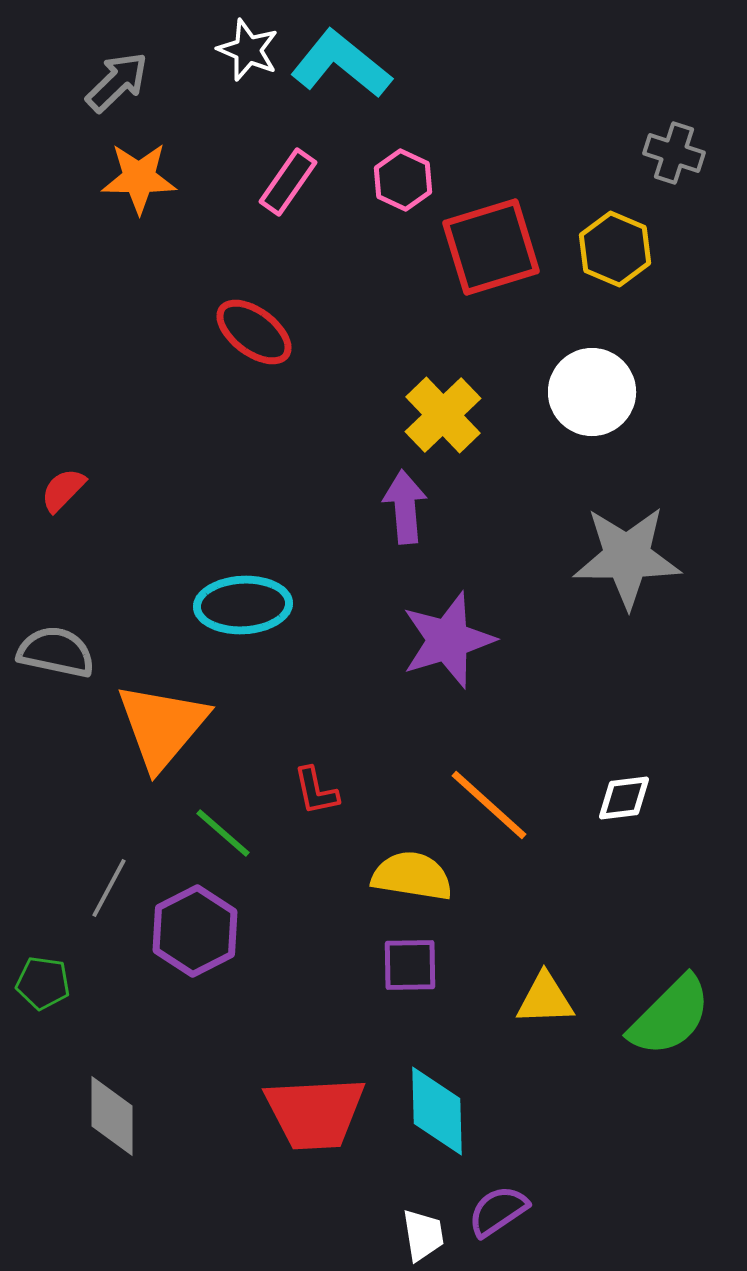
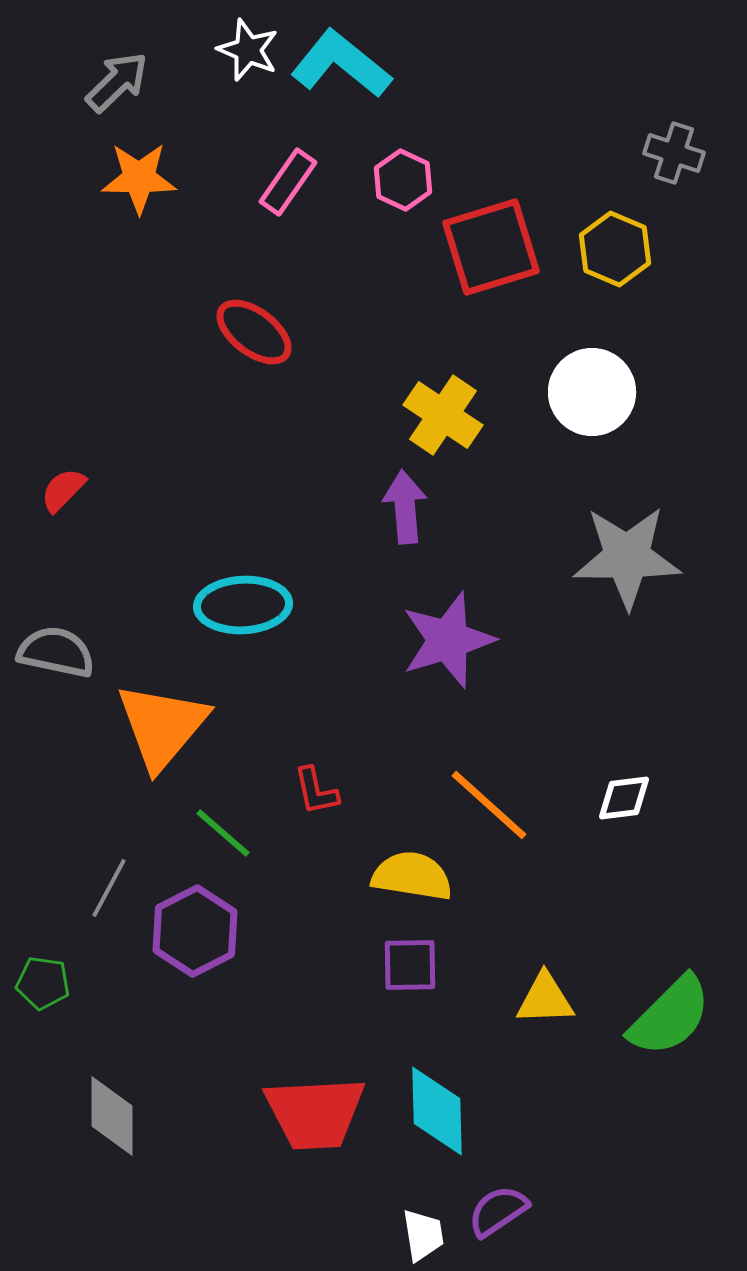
yellow cross: rotated 12 degrees counterclockwise
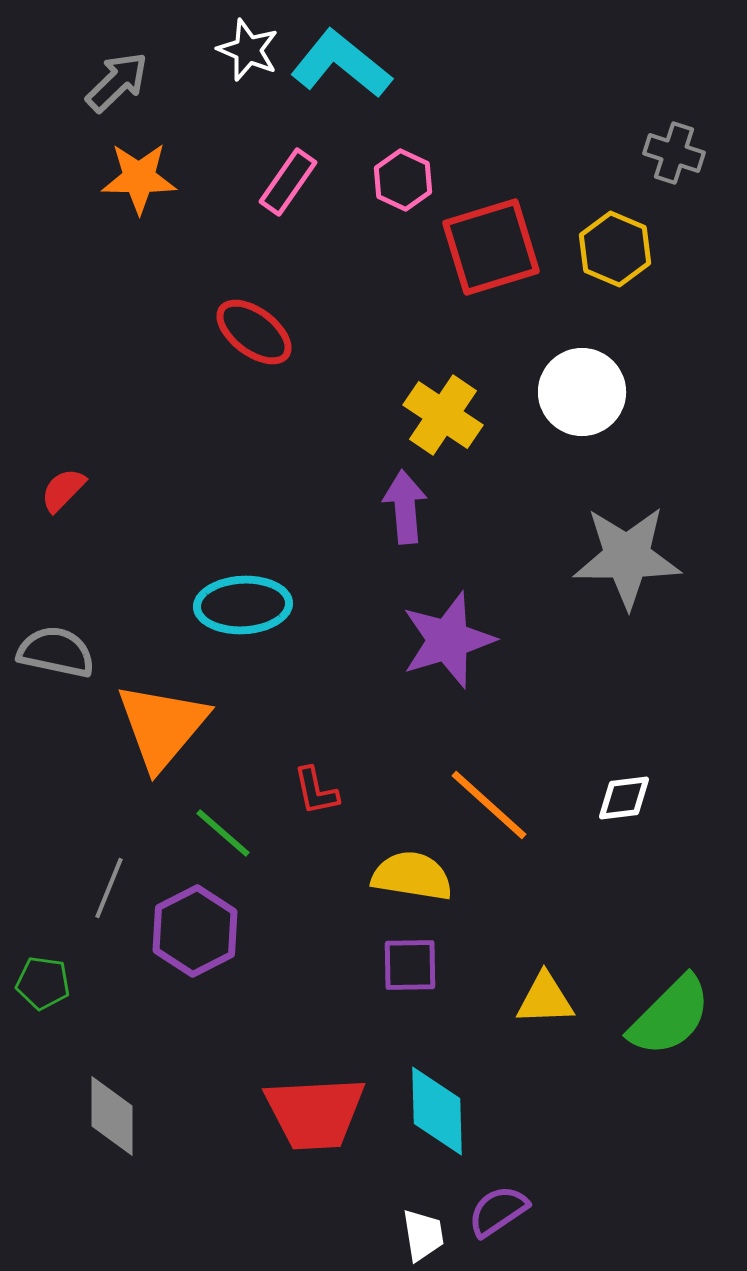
white circle: moved 10 px left
gray line: rotated 6 degrees counterclockwise
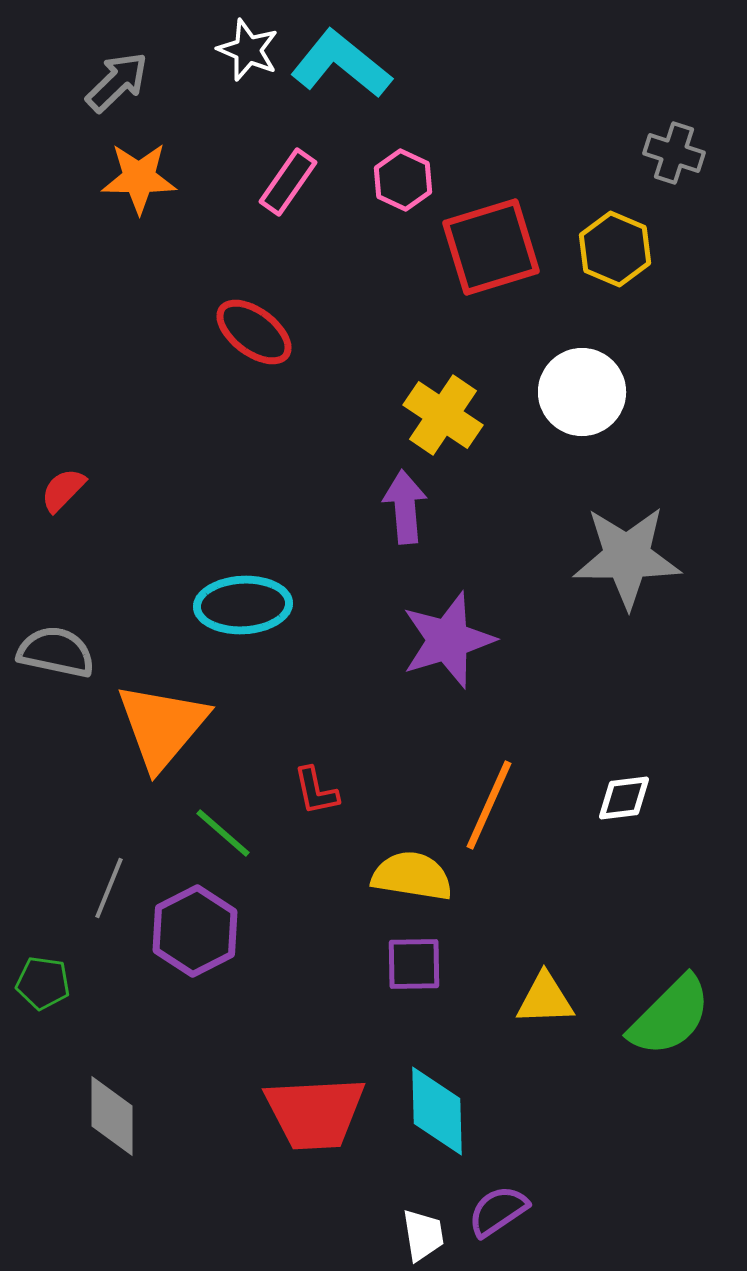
orange line: rotated 72 degrees clockwise
purple square: moved 4 px right, 1 px up
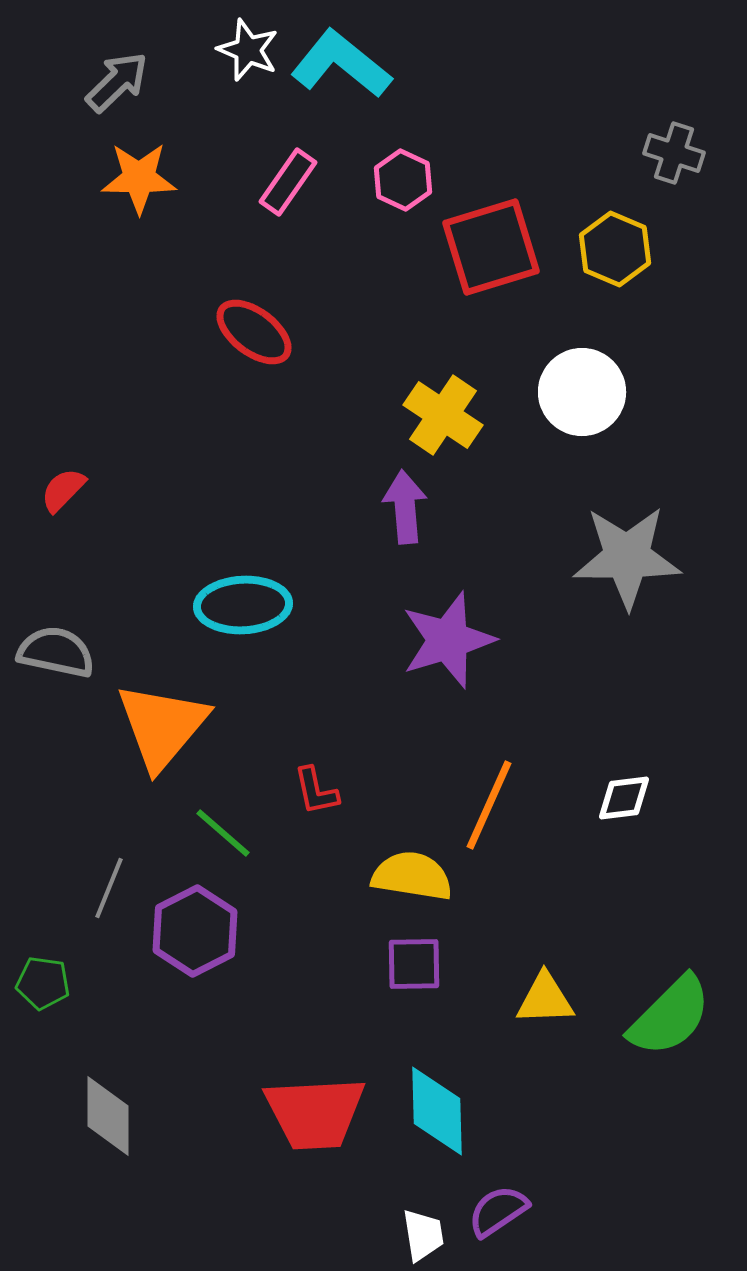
gray diamond: moved 4 px left
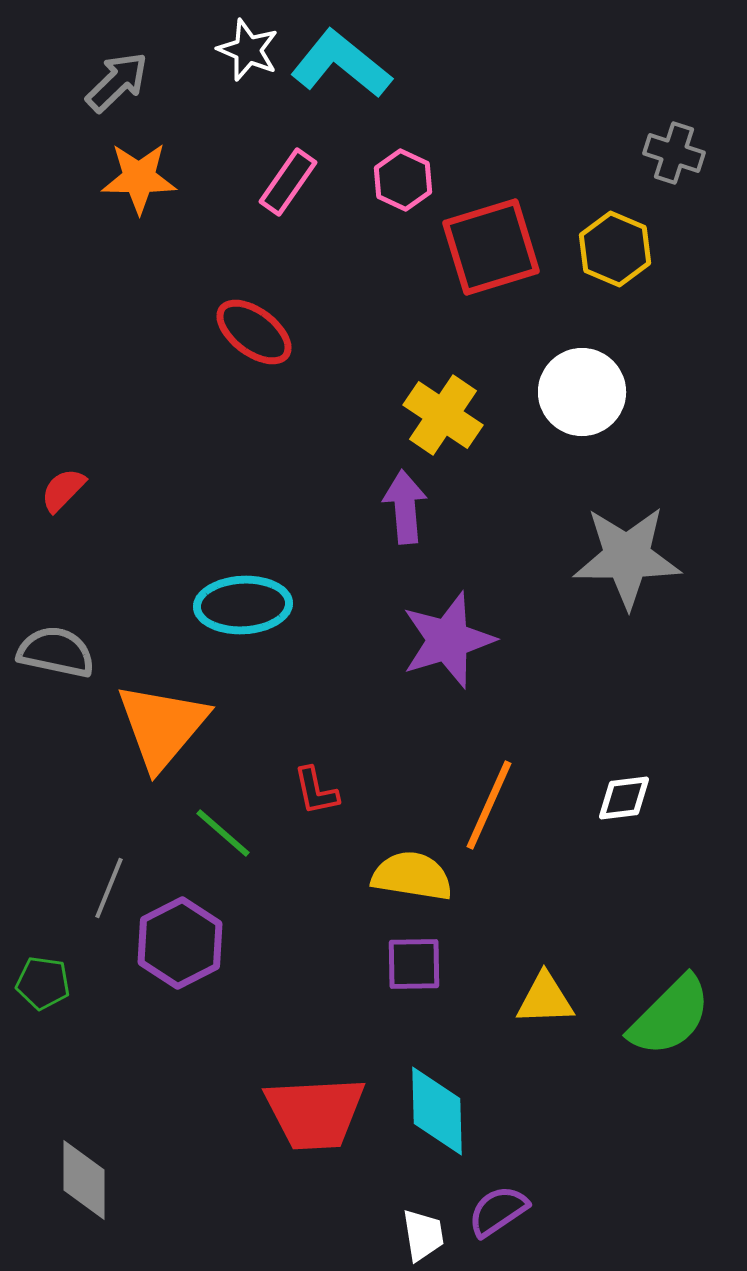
purple hexagon: moved 15 px left, 12 px down
gray diamond: moved 24 px left, 64 px down
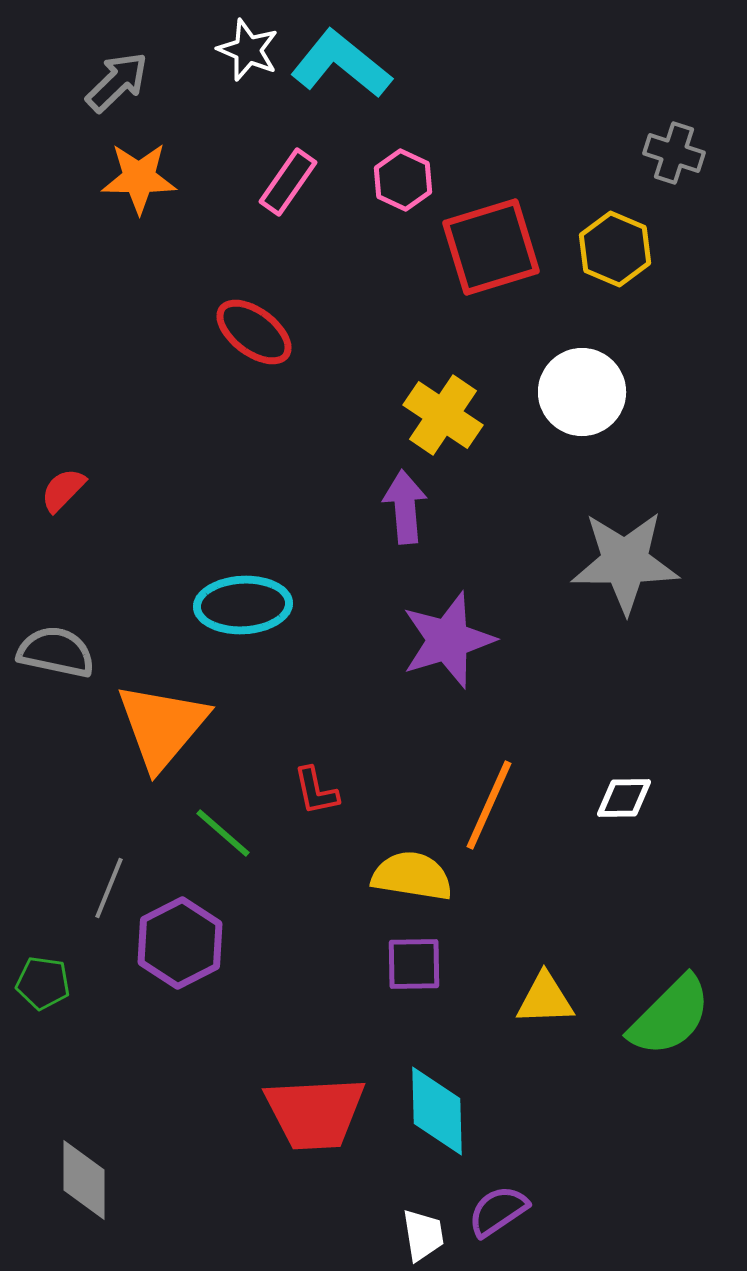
gray star: moved 2 px left, 5 px down
white diamond: rotated 6 degrees clockwise
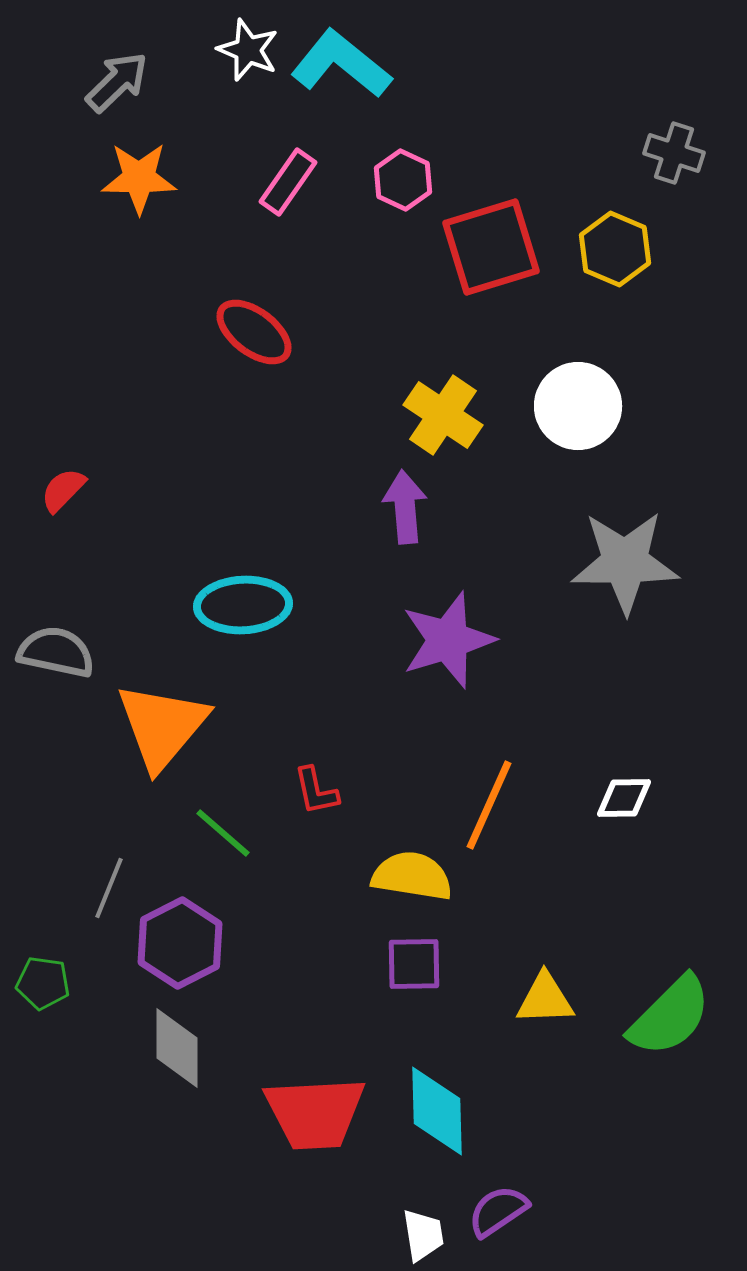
white circle: moved 4 px left, 14 px down
gray diamond: moved 93 px right, 132 px up
